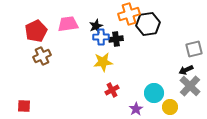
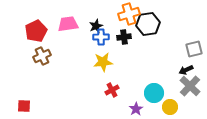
black cross: moved 8 px right, 2 px up
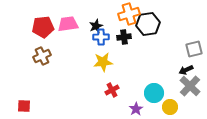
red pentagon: moved 7 px right, 4 px up; rotated 20 degrees clockwise
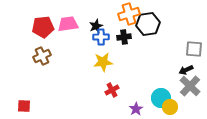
gray square: rotated 18 degrees clockwise
cyan circle: moved 7 px right, 5 px down
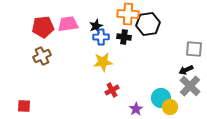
orange cross: moved 1 px left; rotated 20 degrees clockwise
black cross: rotated 16 degrees clockwise
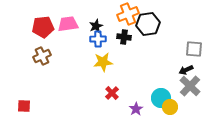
orange cross: rotated 25 degrees counterclockwise
blue cross: moved 3 px left, 2 px down
red cross: moved 3 px down; rotated 16 degrees counterclockwise
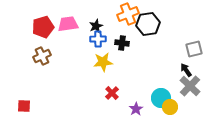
red pentagon: rotated 10 degrees counterclockwise
black cross: moved 2 px left, 6 px down
gray square: rotated 18 degrees counterclockwise
black arrow: rotated 80 degrees clockwise
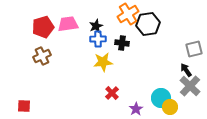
orange cross: rotated 10 degrees counterclockwise
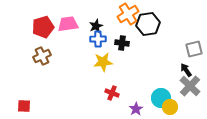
red cross: rotated 24 degrees counterclockwise
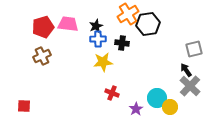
pink trapezoid: rotated 15 degrees clockwise
cyan circle: moved 4 px left
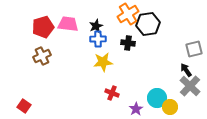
black cross: moved 6 px right
red square: rotated 32 degrees clockwise
